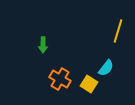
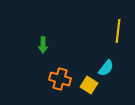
yellow line: rotated 10 degrees counterclockwise
orange cross: rotated 15 degrees counterclockwise
yellow square: moved 1 px down
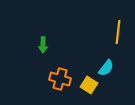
yellow line: moved 1 px down
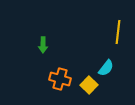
yellow square: rotated 12 degrees clockwise
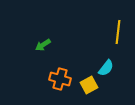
green arrow: rotated 56 degrees clockwise
yellow square: rotated 18 degrees clockwise
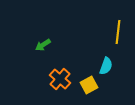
cyan semicircle: moved 2 px up; rotated 18 degrees counterclockwise
orange cross: rotated 25 degrees clockwise
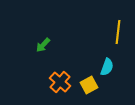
green arrow: rotated 14 degrees counterclockwise
cyan semicircle: moved 1 px right, 1 px down
orange cross: moved 3 px down
